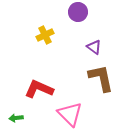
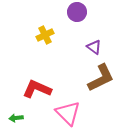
purple circle: moved 1 px left
brown L-shape: rotated 76 degrees clockwise
red L-shape: moved 2 px left
pink triangle: moved 2 px left, 1 px up
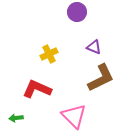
yellow cross: moved 4 px right, 19 px down
purple triangle: rotated 14 degrees counterclockwise
pink triangle: moved 6 px right, 3 px down
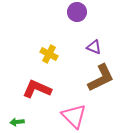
yellow cross: rotated 36 degrees counterclockwise
green arrow: moved 1 px right, 4 px down
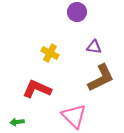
purple triangle: rotated 14 degrees counterclockwise
yellow cross: moved 1 px right, 1 px up
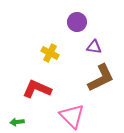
purple circle: moved 10 px down
pink triangle: moved 2 px left
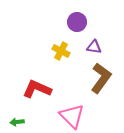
yellow cross: moved 11 px right, 2 px up
brown L-shape: rotated 28 degrees counterclockwise
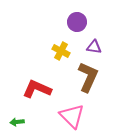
brown L-shape: moved 13 px left, 1 px up; rotated 12 degrees counterclockwise
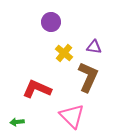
purple circle: moved 26 px left
yellow cross: moved 3 px right, 2 px down; rotated 12 degrees clockwise
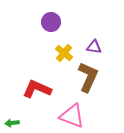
pink triangle: rotated 24 degrees counterclockwise
green arrow: moved 5 px left, 1 px down
